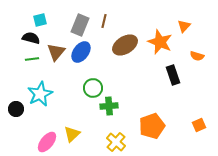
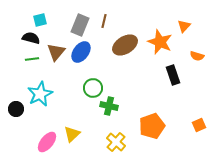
green cross: rotated 18 degrees clockwise
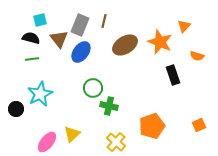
brown triangle: moved 3 px right, 13 px up; rotated 18 degrees counterclockwise
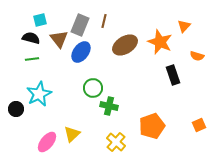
cyan star: moved 1 px left
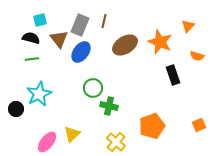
orange triangle: moved 4 px right
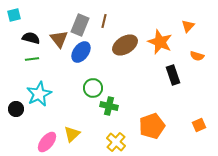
cyan square: moved 26 px left, 5 px up
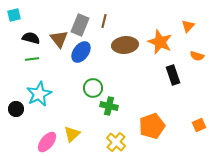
brown ellipse: rotated 25 degrees clockwise
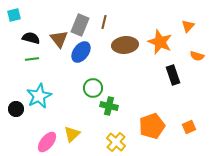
brown line: moved 1 px down
cyan star: moved 2 px down
orange square: moved 10 px left, 2 px down
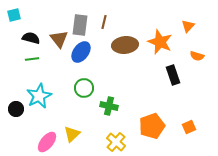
gray rectangle: rotated 15 degrees counterclockwise
green circle: moved 9 px left
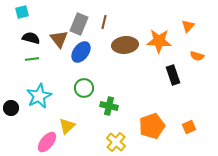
cyan square: moved 8 px right, 3 px up
gray rectangle: moved 1 px left, 1 px up; rotated 15 degrees clockwise
orange star: moved 1 px left, 1 px up; rotated 20 degrees counterclockwise
black circle: moved 5 px left, 1 px up
yellow triangle: moved 5 px left, 8 px up
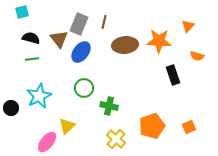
yellow cross: moved 3 px up
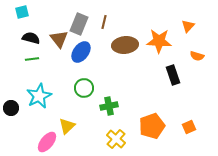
green cross: rotated 24 degrees counterclockwise
